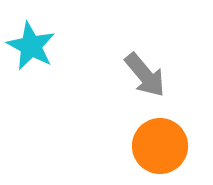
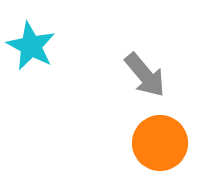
orange circle: moved 3 px up
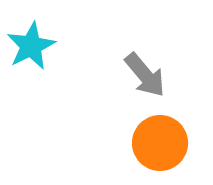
cyan star: rotated 18 degrees clockwise
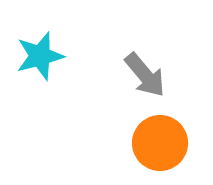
cyan star: moved 9 px right, 10 px down; rotated 12 degrees clockwise
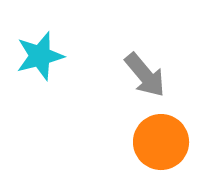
orange circle: moved 1 px right, 1 px up
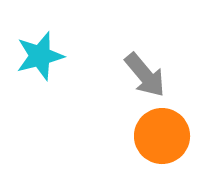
orange circle: moved 1 px right, 6 px up
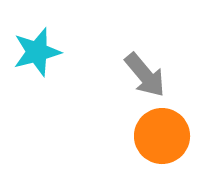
cyan star: moved 3 px left, 4 px up
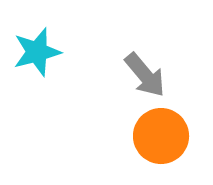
orange circle: moved 1 px left
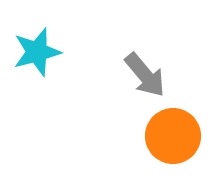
orange circle: moved 12 px right
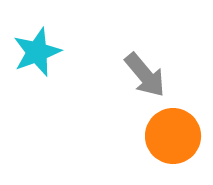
cyan star: rotated 6 degrees counterclockwise
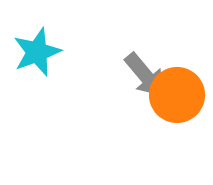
orange circle: moved 4 px right, 41 px up
